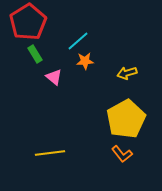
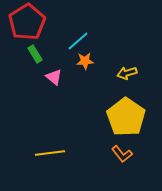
red pentagon: moved 1 px left
yellow pentagon: moved 2 px up; rotated 9 degrees counterclockwise
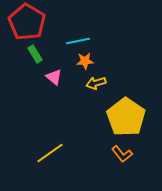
red pentagon: rotated 9 degrees counterclockwise
cyan line: rotated 30 degrees clockwise
yellow arrow: moved 31 px left, 10 px down
yellow line: rotated 28 degrees counterclockwise
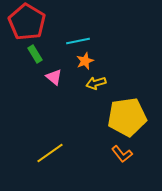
orange star: rotated 18 degrees counterclockwise
yellow pentagon: moved 1 px right; rotated 30 degrees clockwise
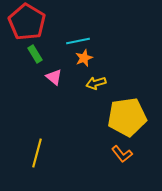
orange star: moved 1 px left, 3 px up
yellow line: moved 13 px left; rotated 40 degrees counterclockwise
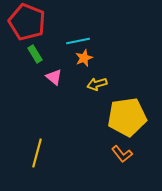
red pentagon: rotated 9 degrees counterclockwise
yellow arrow: moved 1 px right, 1 px down
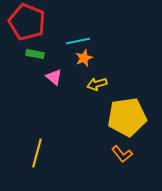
green rectangle: rotated 48 degrees counterclockwise
